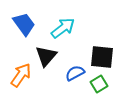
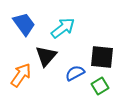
green square: moved 1 px right, 2 px down
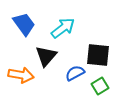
black square: moved 4 px left, 2 px up
orange arrow: rotated 65 degrees clockwise
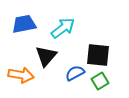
blue trapezoid: rotated 65 degrees counterclockwise
green square: moved 5 px up
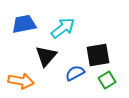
black square: rotated 15 degrees counterclockwise
orange arrow: moved 6 px down
green square: moved 7 px right, 1 px up
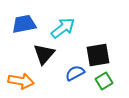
black triangle: moved 2 px left, 2 px up
green square: moved 3 px left, 1 px down
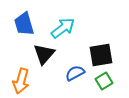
blue trapezoid: rotated 95 degrees counterclockwise
black square: moved 3 px right
orange arrow: rotated 95 degrees clockwise
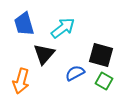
black square: rotated 25 degrees clockwise
green square: rotated 30 degrees counterclockwise
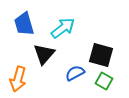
orange arrow: moved 3 px left, 2 px up
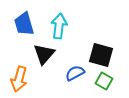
cyan arrow: moved 4 px left, 2 px up; rotated 45 degrees counterclockwise
orange arrow: moved 1 px right
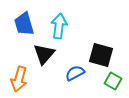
green square: moved 9 px right
